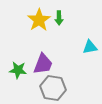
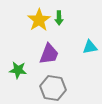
purple trapezoid: moved 6 px right, 10 px up
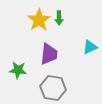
cyan triangle: rotated 14 degrees counterclockwise
purple trapezoid: rotated 15 degrees counterclockwise
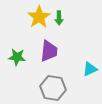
yellow star: moved 3 px up
cyan triangle: moved 22 px down
purple trapezoid: moved 3 px up
green star: moved 1 px left, 13 px up
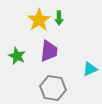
yellow star: moved 3 px down
green star: moved 1 px up; rotated 18 degrees clockwise
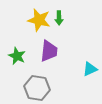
yellow star: rotated 25 degrees counterclockwise
gray hexagon: moved 16 px left
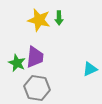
purple trapezoid: moved 14 px left, 6 px down
green star: moved 7 px down
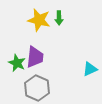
gray hexagon: rotated 15 degrees clockwise
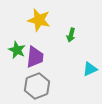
green arrow: moved 12 px right, 17 px down; rotated 16 degrees clockwise
green star: moved 13 px up
gray hexagon: moved 2 px up; rotated 15 degrees clockwise
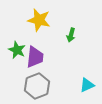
cyan triangle: moved 3 px left, 16 px down
